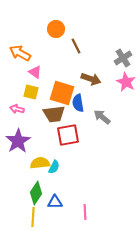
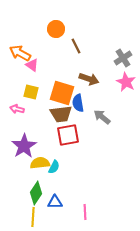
pink triangle: moved 3 px left, 7 px up
brown arrow: moved 2 px left
brown trapezoid: moved 7 px right
purple star: moved 6 px right, 5 px down
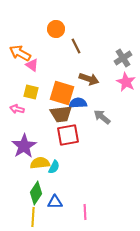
blue semicircle: rotated 96 degrees clockwise
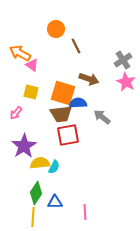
gray cross: moved 2 px down
orange square: moved 1 px right
pink arrow: moved 1 px left, 4 px down; rotated 64 degrees counterclockwise
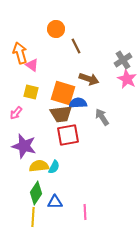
orange arrow: rotated 45 degrees clockwise
pink star: moved 1 px right, 3 px up
gray arrow: rotated 18 degrees clockwise
purple star: rotated 25 degrees counterclockwise
yellow semicircle: moved 1 px left, 3 px down
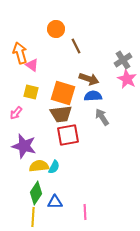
blue semicircle: moved 15 px right, 7 px up
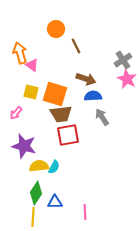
brown arrow: moved 3 px left
orange square: moved 8 px left, 1 px down
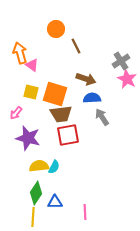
gray cross: moved 2 px left, 1 px down
blue semicircle: moved 1 px left, 2 px down
purple star: moved 4 px right, 8 px up
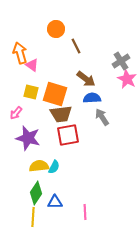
brown arrow: rotated 18 degrees clockwise
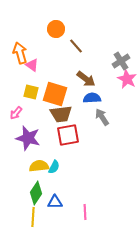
brown line: rotated 14 degrees counterclockwise
